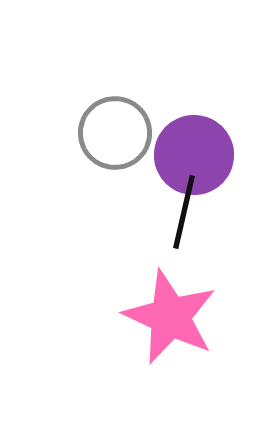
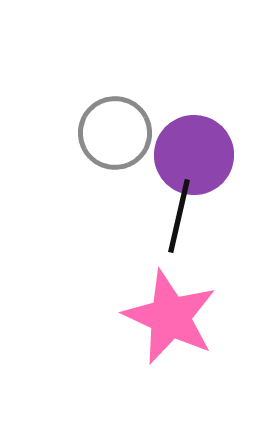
black line: moved 5 px left, 4 px down
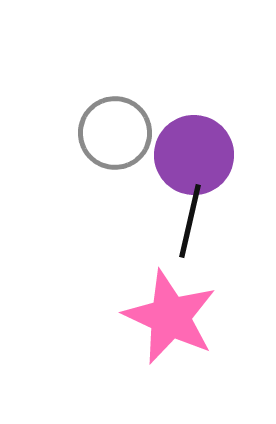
black line: moved 11 px right, 5 px down
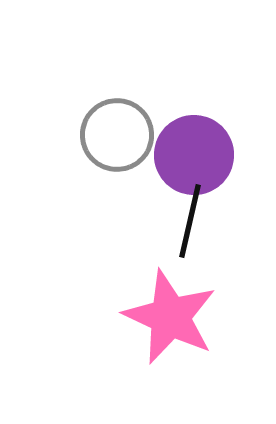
gray circle: moved 2 px right, 2 px down
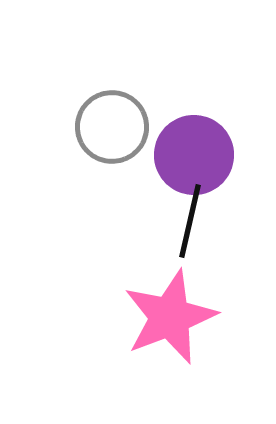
gray circle: moved 5 px left, 8 px up
pink star: rotated 26 degrees clockwise
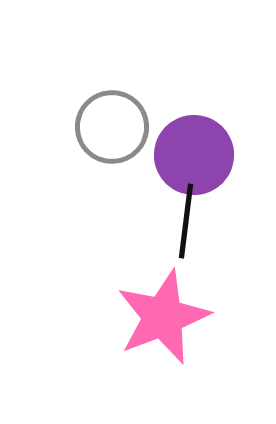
black line: moved 4 px left; rotated 6 degrees counterclockwise
pink star: moved 7 px left
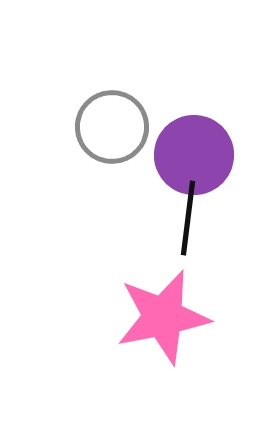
black line: moved 2 px right, 3 px up
pink star: rotated 10 degrees clockwise
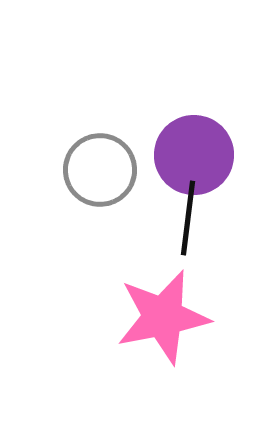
gray circle: moved 12 px left, 43 px down
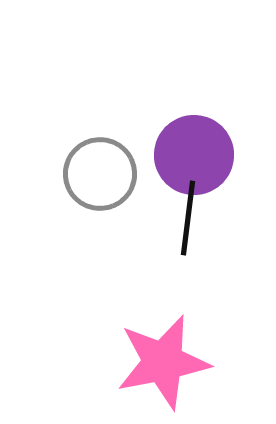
gray circle: moved 4 px down
pink star: moved 45 px down
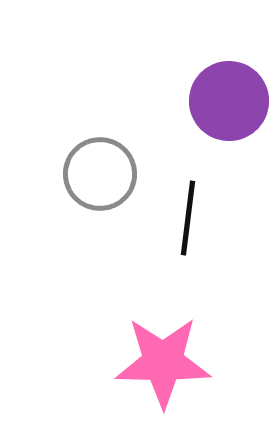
purple circle: moved 35 px right, 54 px up
pink star: rotated 12 degrees clockwise
